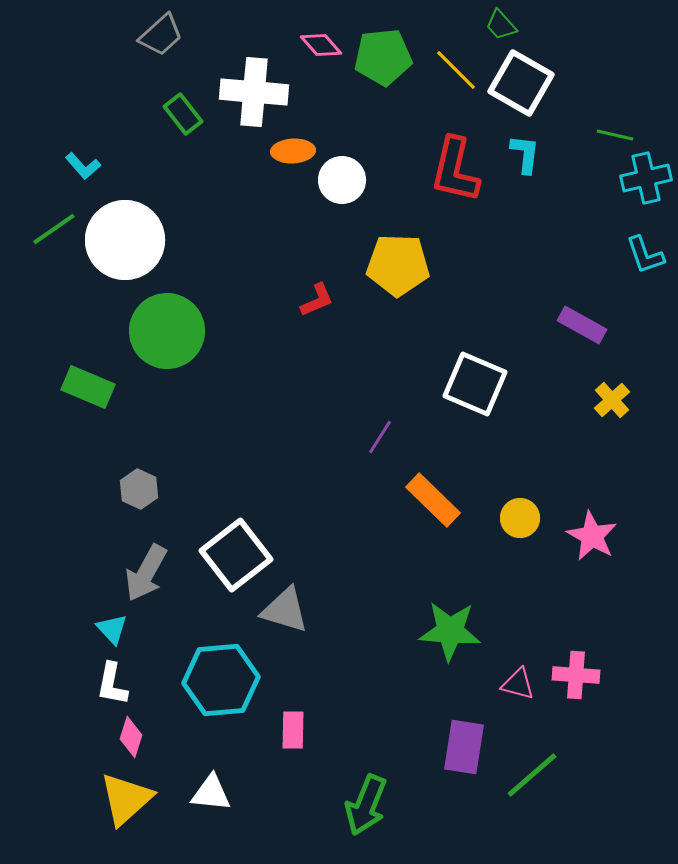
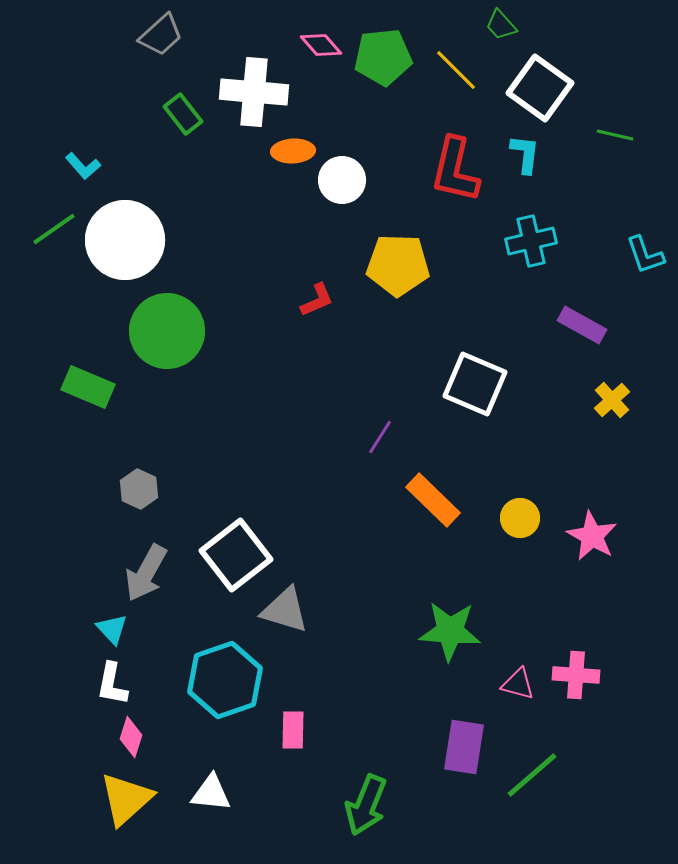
white square at (521, 83): moved 19 px right, 5 px down; rotated 6 degrees clockwise
cyan cross at (646, 178): moved 115 px left, 63 px down
cyan hexagon at (221, 680): moved 4 px right; rotated 14 degrees counterclockwise
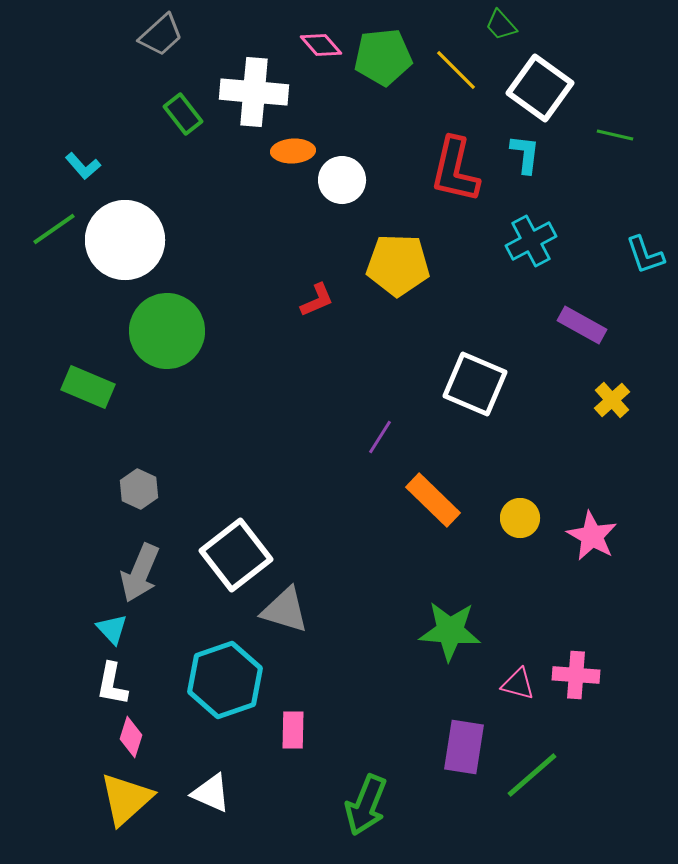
cyan cross at (531, 241): rotated 15 degrees counterclockwise
gray arrow at (146, 573): moved 6 px left; rotated 6 degrees counterclockwise
white triangle at (211, 793): rotated 18 degrees clockwise
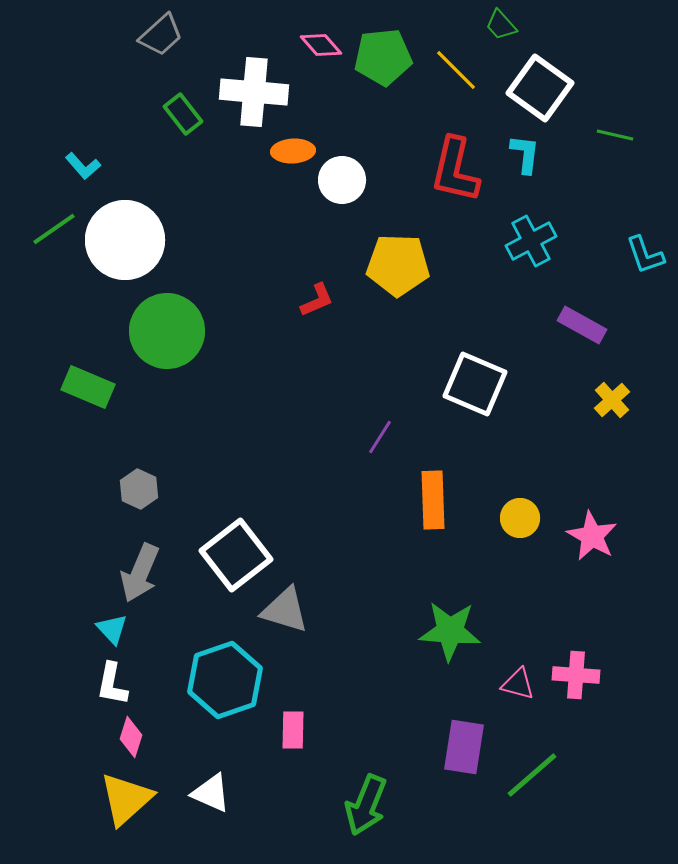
orange rectangle at (433, 500): rotated 44 degrees clockwise
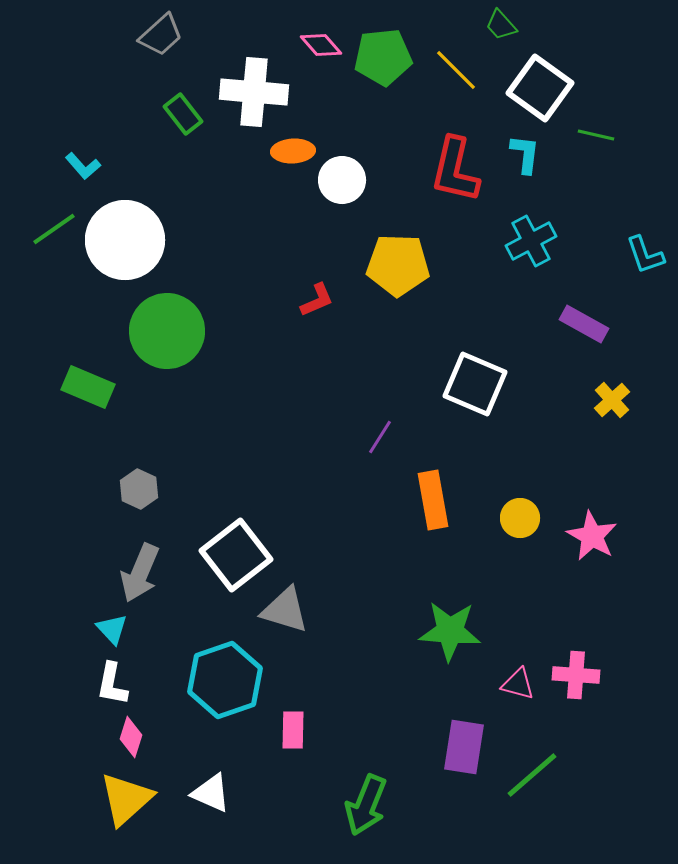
green line at (615, 135): moved 19 px left
purple rectangle at (582, 325): moved 2 px right, 1 px up
orange rectangle at (433, 500): rotated 8 degrees counterclockwise
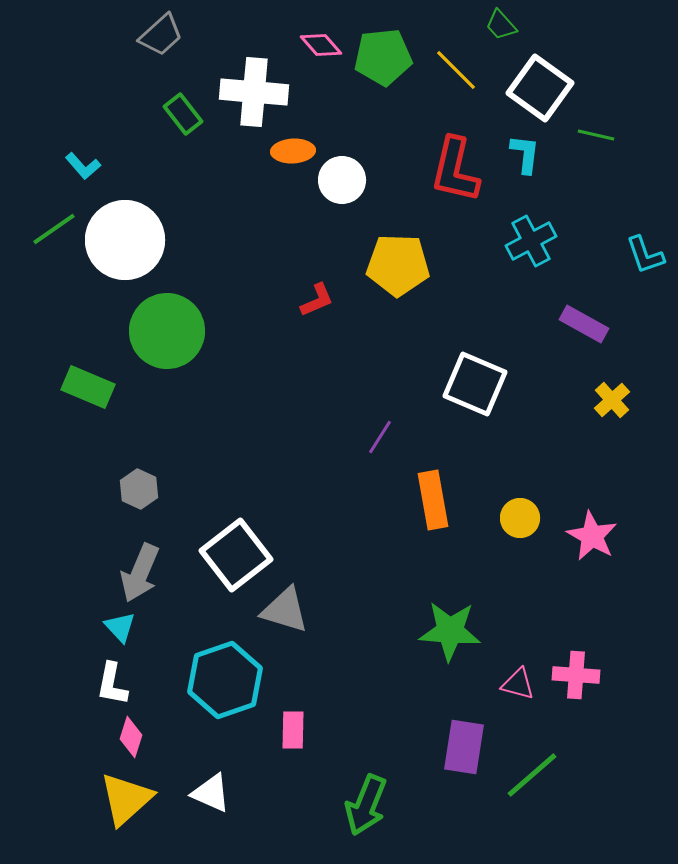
cyan triangle at (112, 629): moved 8 px right, 2 px up
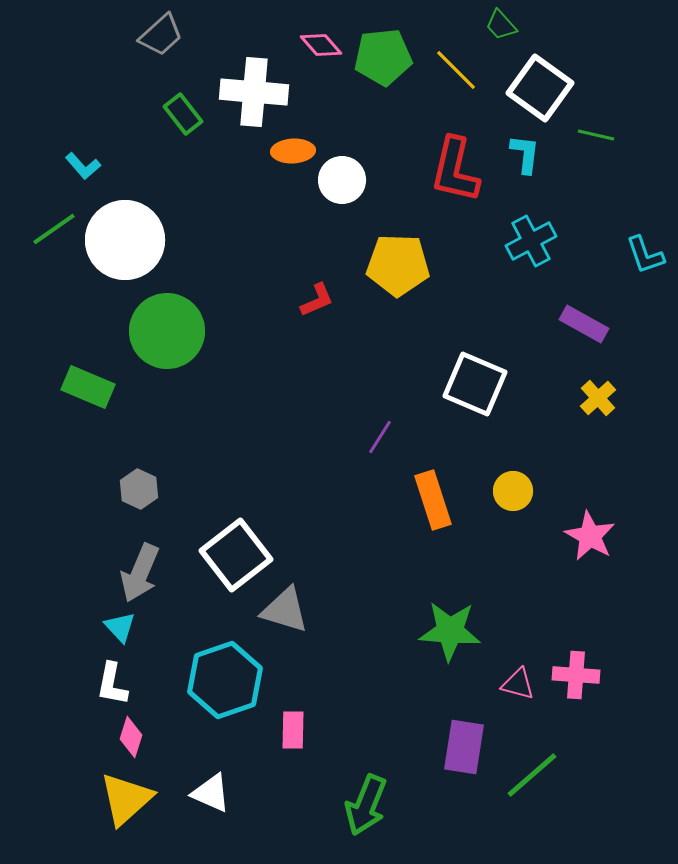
yellow cross at (612, 400): moved 14 px left, 2 px up
orange rectangle at (433, 500): rotated 8 degrees counterclockwise
yellow circle at (520, 518): moved 7 px left, 27 px up
pink star at (592, 536): moved 2 px left
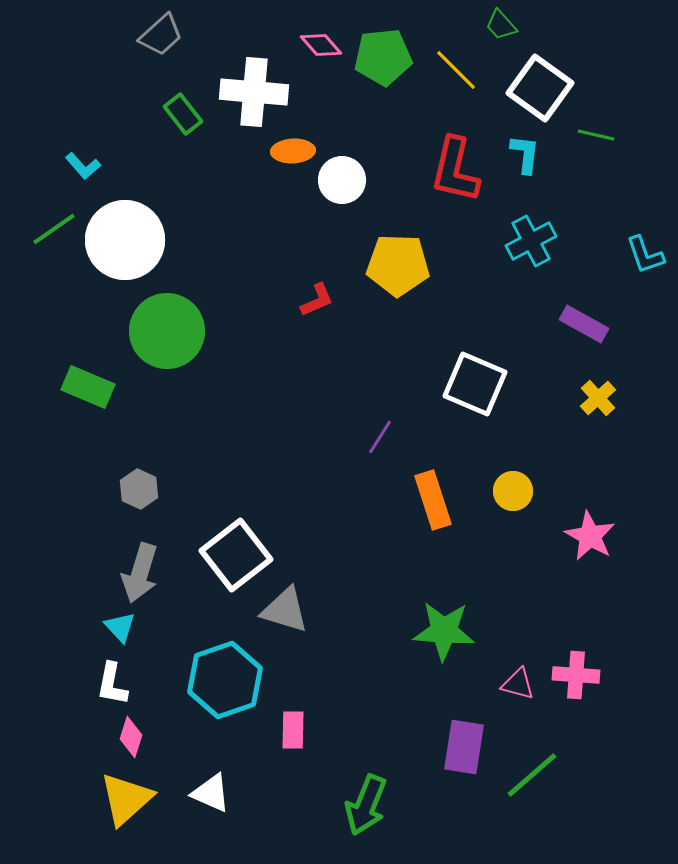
gray arrow at (140, 573): rotated 6 degrees counterclockwise
green star at (450, 631): moved 6 px left
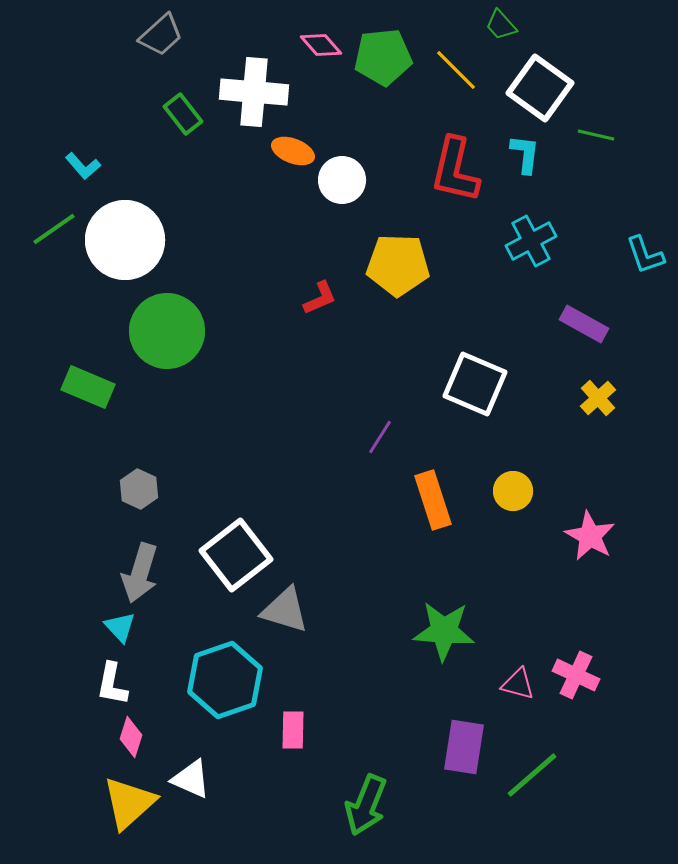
orange ellipse at (293, 151): rotated 24 degrees clockwise
red L-shape at (317, 300): moved 3 px right, 2 px up
pink cross at (576, 675): rotated 21 degrees clockwise
white triangle at (211, 793): moved 20 px left, 14 px up
yellow triangle at (126, 799): moved 3 px right, 4 px down
